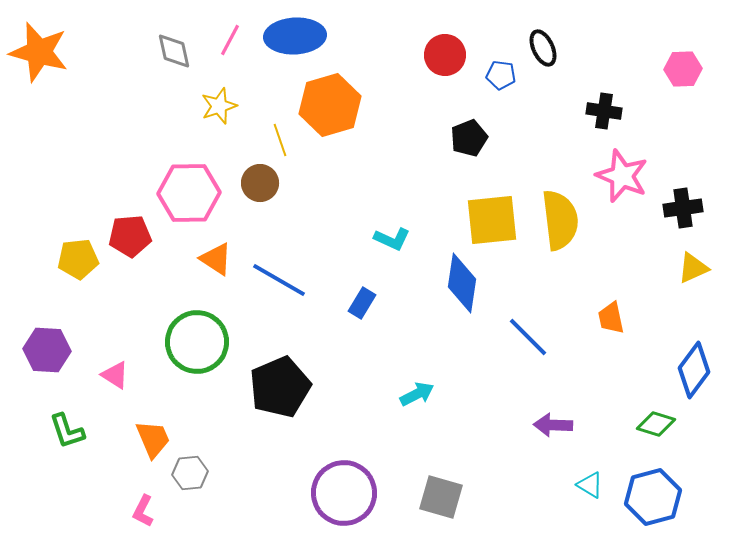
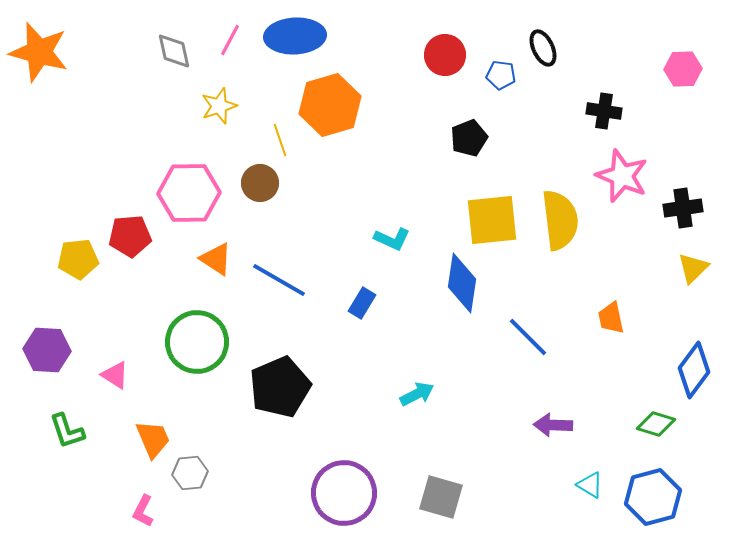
yellow triangle at (693, 268): rotated 20 degrees counterclockwise
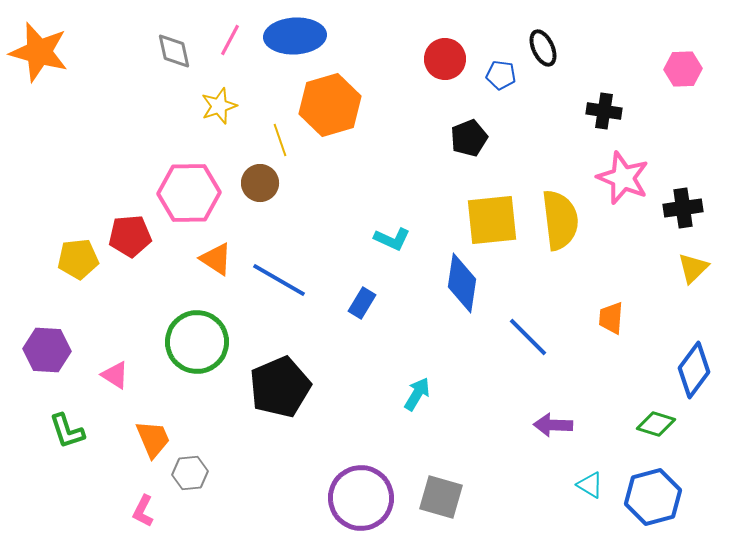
red circle at (445, 55): moved 4 px down
pink star at (622, 176): moved 1 px right, 2 px down
orange trapezoid at (611, 318): rotated 16 degrees clockwise
cyan arrow at (417, 394): rotated 32 degrees counterclockwise
purple circle at (344, 493): moved 17 px right, 5 px down
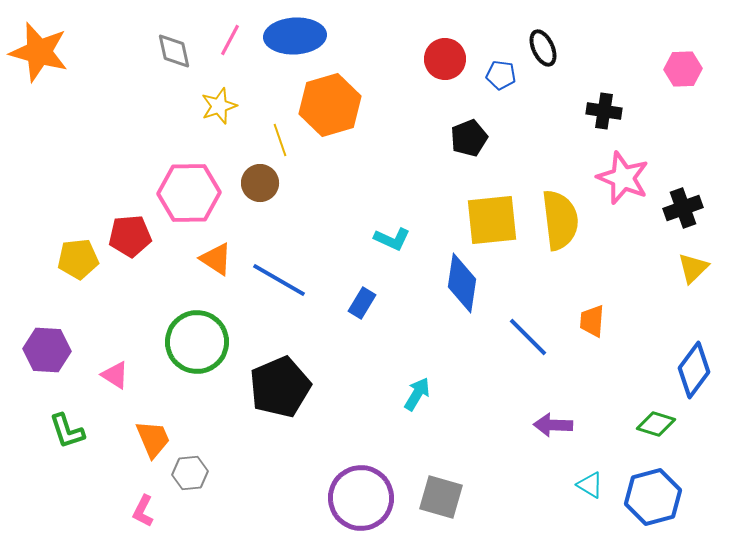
black cross at (683, 208): rotated 12 degrees counterclockwise
orange trapezoid at (611, 318): moved 19 px left, 3 px down
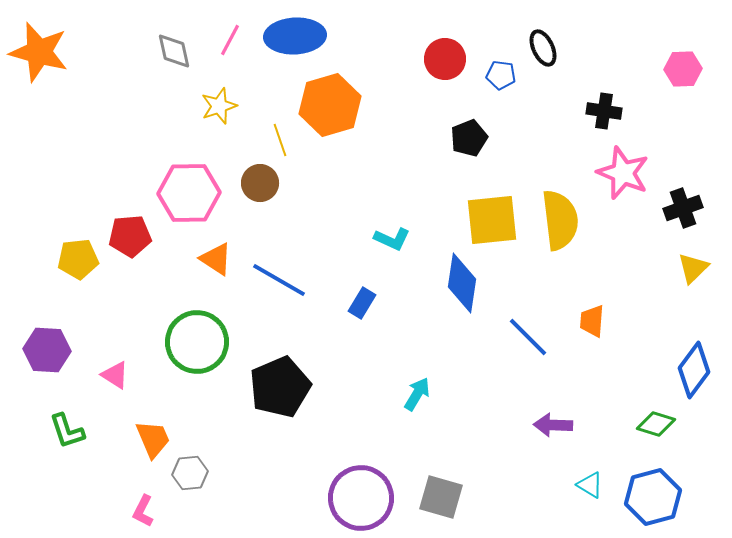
pink star at (623, 178): moved 5 px up
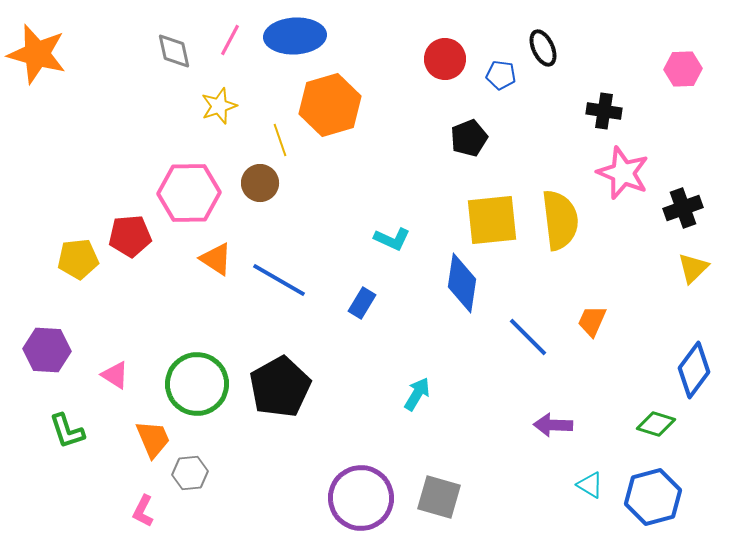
orange star at (39, 52): moved 2 px left, 2 px down
orange trapezoid at (592, 321): rotated 20 degrees clockwise
green circle at (197, 342): moved 42 px down
black pentagon at (280, 387): rotated 6 degrees counterclockwise
gray square at (441, 497): moved 2 px left
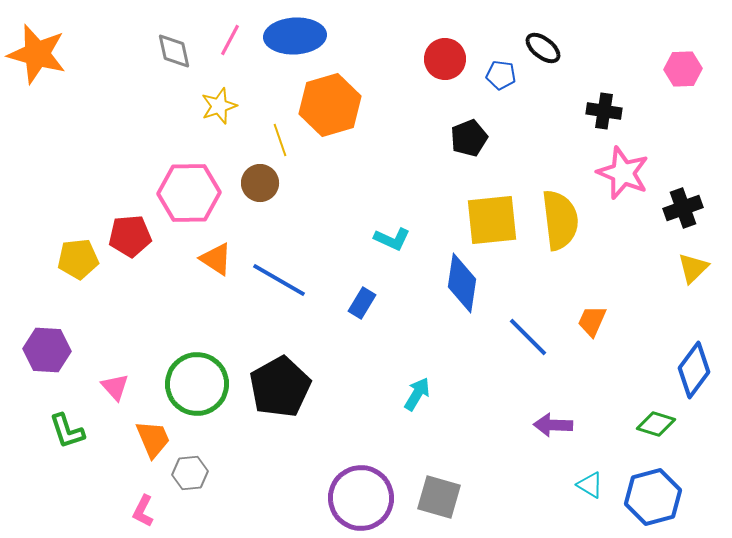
black ellipse at (543, 48): rotated 27 degrees counterclockwise
pink triangle at (115, 375): moved 12 px down; rotated 16 degrees clockwise
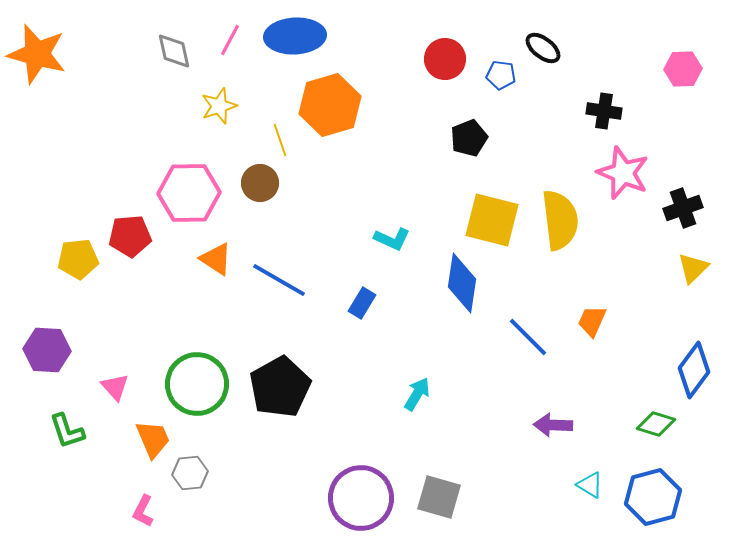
yellow square at (492, 220): rotated 20 degrees clockwise
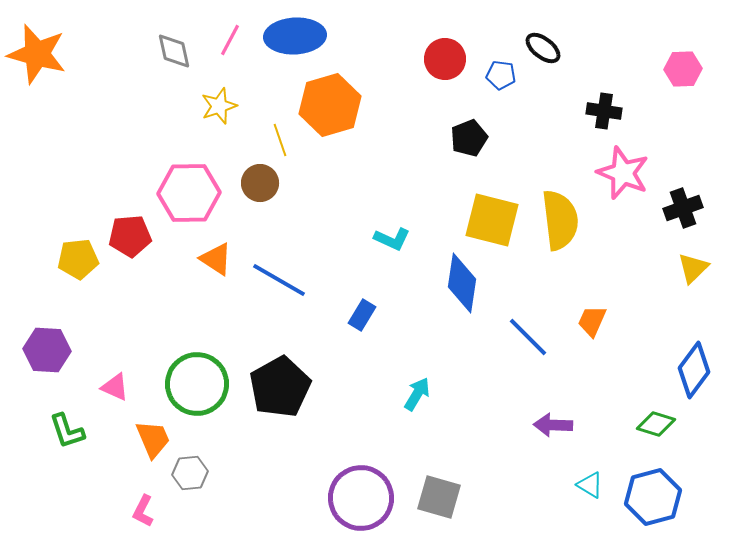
blue rectangle at (362, 303): moved 12 px down
pink triangle at (115, 387): rotated 24 degrees counterclockwise
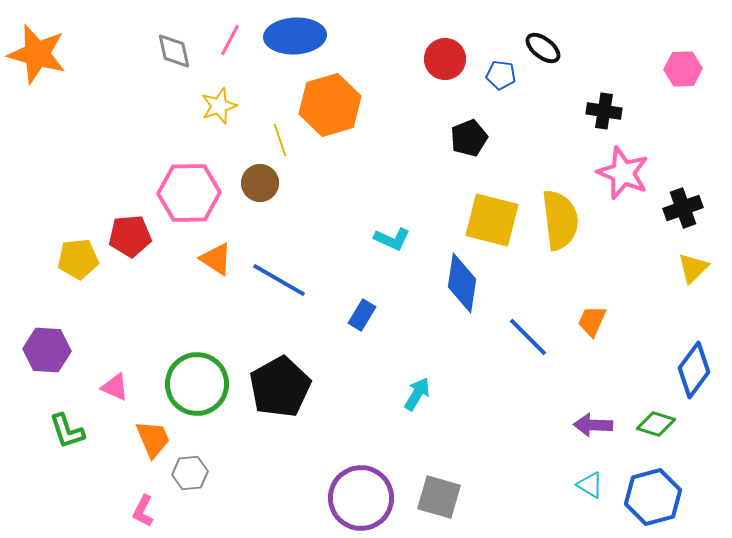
purple arrow at (553, 425): moved 40 px right
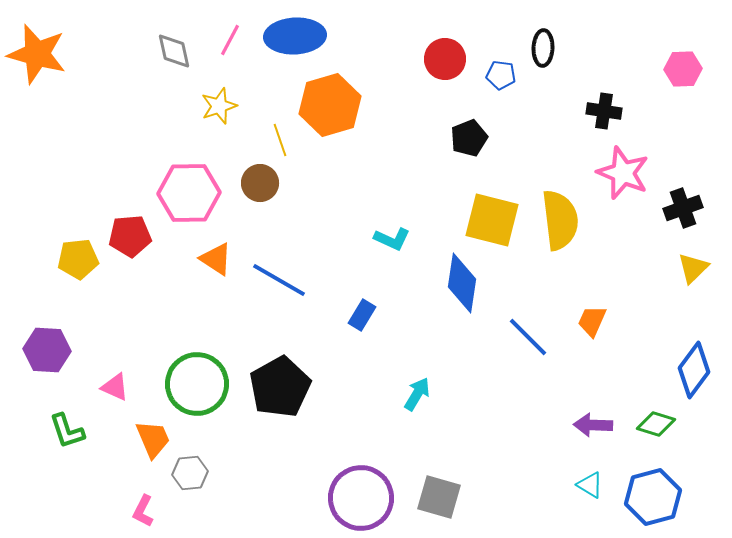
black ellipse at (543, 48): rotated 54 degrees clockwise
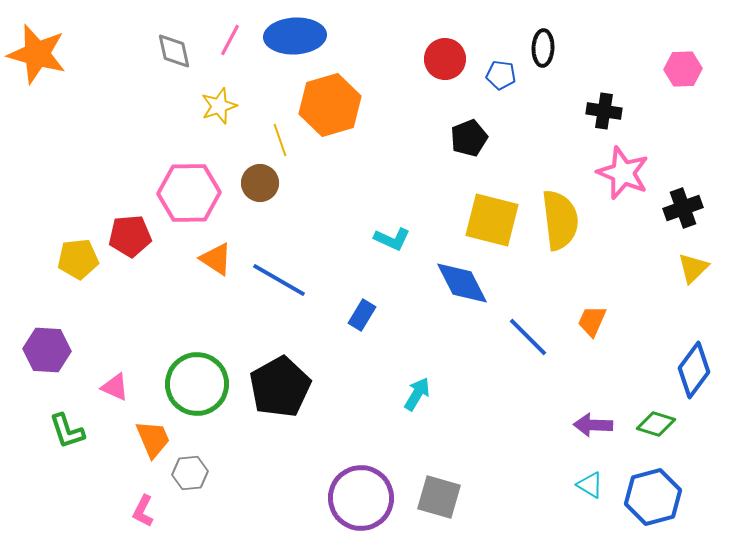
blue diamond at (462, 283): rotated 36 degrees counterclockwise
